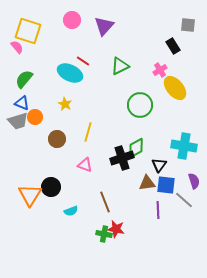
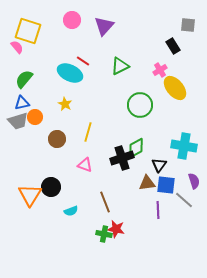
blue triangle: rotated 35 degrees counterclockwise
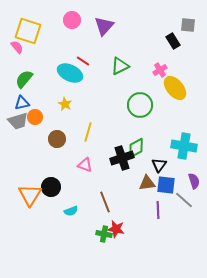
black rectangle: moved 5 px up
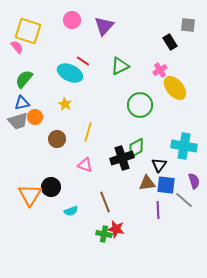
black rectangle: moved 3 px left, 1 px down
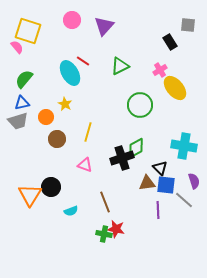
cyan ellipse: rotated 35 degrees clockwise
orange circle: moved 11 px right
black triangle: moved 1 px right, 3 px down; rotated 21 degrees counterclockwise
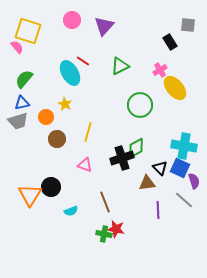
blue square: moved 14 px right, 17 px up; rotated 18 degrees clockwise
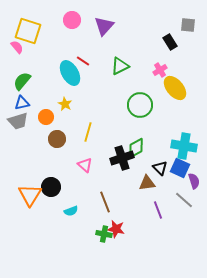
green semicircle: moved 2 px left, 2 px down
pink triangle: rotated 21 degrees clockwise
purple line: rotated 18 degrees counterclockwise
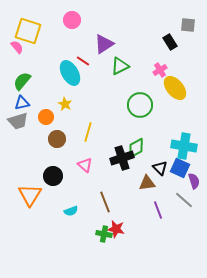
purple triangle: moved 18 px down; rotated 15 degrees clockwise
black circle: moved 2 px right, 11 px up
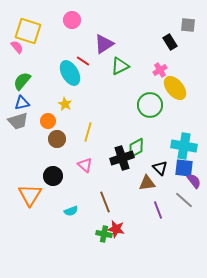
green circle: moved 10 px right
orange circle: moved 2 px right, 4 px down
blue square: moved 4 px right; rotated 18 degrees counterclockwise
purple semicircle: rotated 21 degrees counterclockwise
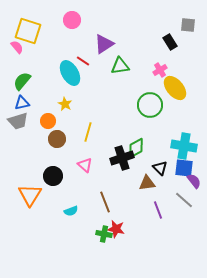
green triangle: rotated 18 degrees clockwise
